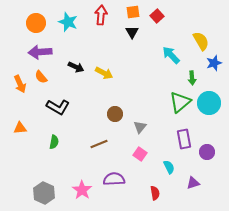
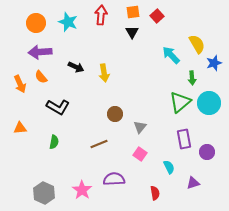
yellow semicircle: moved 4 px left, 3 px down
yellow arrow: rotated 54 degrees clockwise
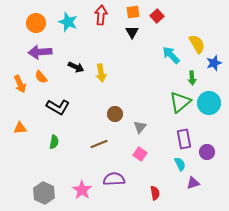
yellow arrow: moved 3 px left
cyan semicircle: moved 11 px right, 3 px up
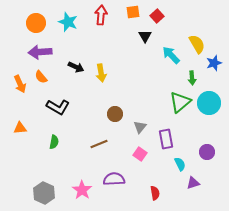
black triangle: moved 13 px right, 4 px down
purple rectangle: moved 18 px left
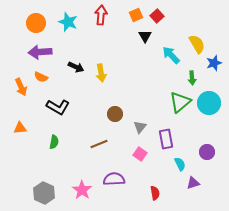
orange square: moved 3 px right, 3 px down; rotated 16 degrees counterclockwise
orange semicircle: rotated 24 degrees counterclockwise
orange arrow: moved 1 px right, 3 px down
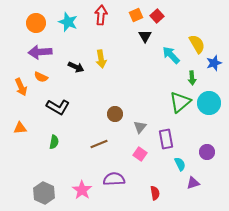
yellow arrow: moved 14 px up
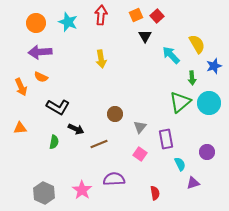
blue star: moved 3 px down
black arrow: moved 62 px down
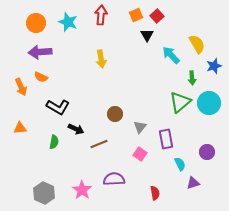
black triangle: moved 2 px right, 1 px up
